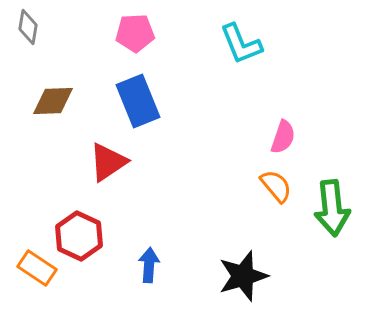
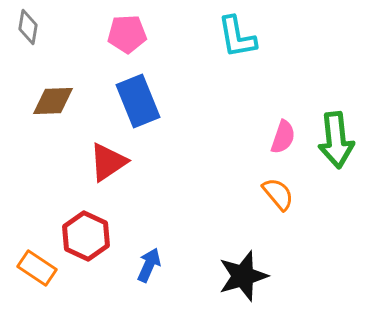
pink pentagon: moved 8 px left, 1 px down
cyan L-shape: moved 4 px left, 7 px up; rotated 12 degrees clockwise
orange semicircle: moved 2 px right, 8 px down
green arrow: moved 4 px right, 68 px up
red hexagon: moved 7 px right
blue arrow: rotated 20 degrees clockwise
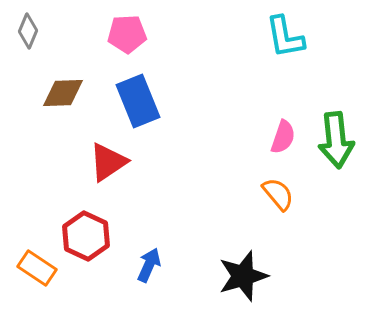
gray diamond: moved 4 px down; rotated 12 degrees clockwise
cyan L-shape: moved 48 px right
brown diamond: moved 10 px right, 8 px up
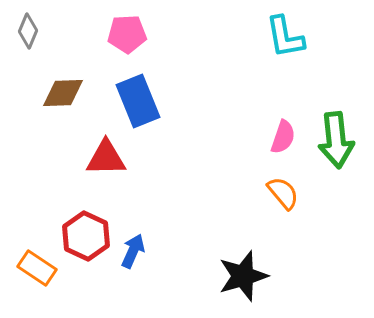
red triangle: moved 2 px left, 4 px up; rotated 33 degrees clockwise
orange semicircle: moved 5 px right, 1 px up
blue arrow: moved 16 px left, 14 px up
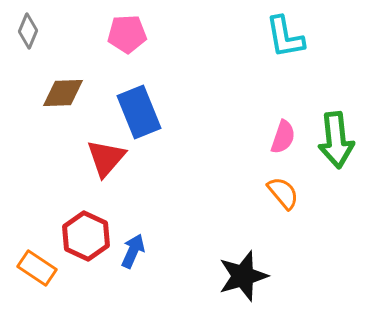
blue rectangle: moved 1 px right, 11 px down
red triangle: rotated 48 degrees counterclockwise
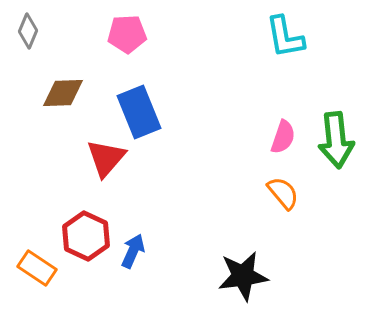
black star: rotated 9 degrees clockwise
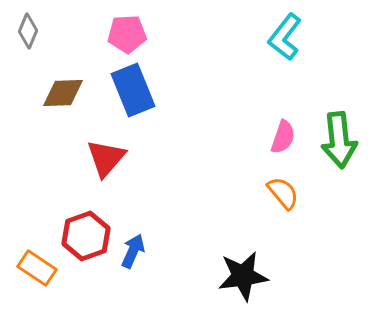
cyan L-shape: rotated 48 degrees clockwise
blue rectangle: moved 6 px left, 22 px up
green arrow: moved 3 px right
red hexagon: rotated 15 degrees clockwise
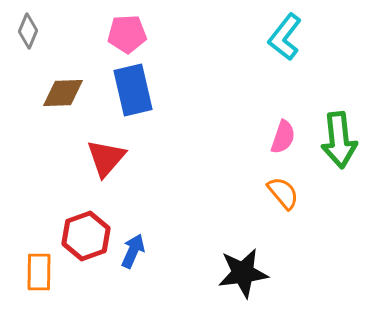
blue rectangle: rotated 9 degrees clockwise
orange rectangle: moved 2 px right, 4 px down; rotated 57 degrees clockwise
black star: moved 3 px up
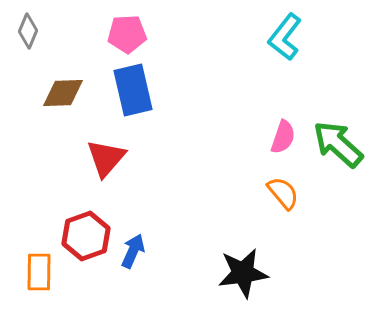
green arrow: moved 1 px left, 4 px down; rotated 138 degrees clockwise
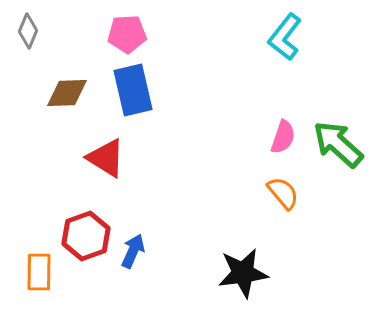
brown diamond: moved 4 px right
red triangle: rotated 39 degrees counterclockwise
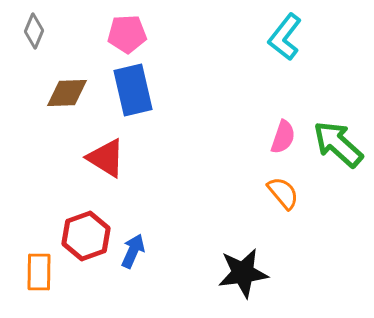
gray diamond: moved 6 px right
